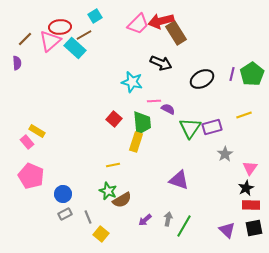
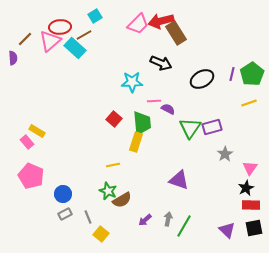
purple semicircle at (17, 63): moved 4 px left, 5 px up
cyan star at (132, 82): rotated 15 degrees counterclockwise
yellow line at (244, 115): moved 5 px right, 12 px up
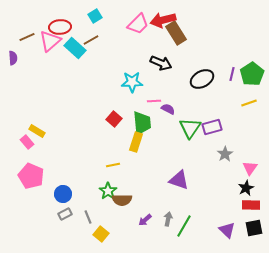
red arrow at (161, 21): moved 2 px right, 1 px up
brown line at (84, 35): moved 7 px right, 5 px down
brown line at (25, 39): moved 2 px right, 2 px up; rotated 21 degrees clockwise
green star at (108, 191): rotated 12 degrees clockwise
brown semicircle at (122, 200): rotated 30 degrees clockwise
